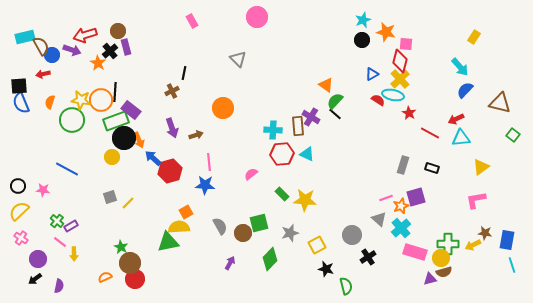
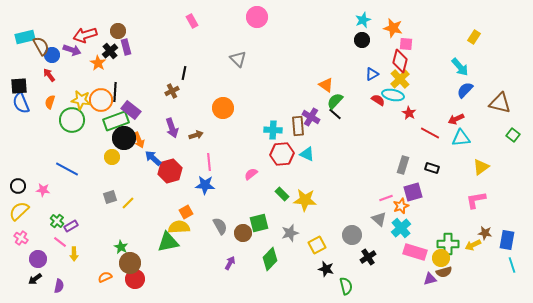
orange star at (386, 32): moved 7 px right, 4 px up
red arrow at (43, 74): moved 6 px right, 1 px down; rotated 64 degrees clockwise
purple square at (416, 197): moved 3 px left, 5 px up
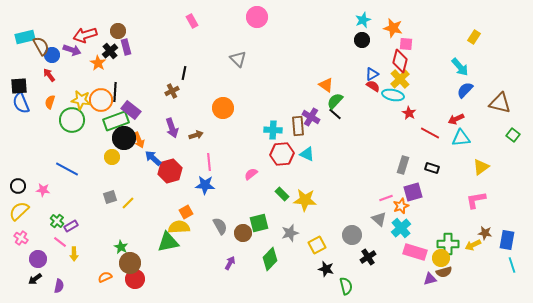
red semicircle at (378, 100): moved 5 px left, 14 px up
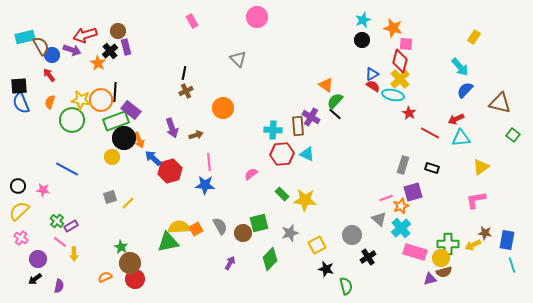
brown cross at (172, 91): moved 14 px right
orange square at (186, 212): moved 10 px right, 17 px down
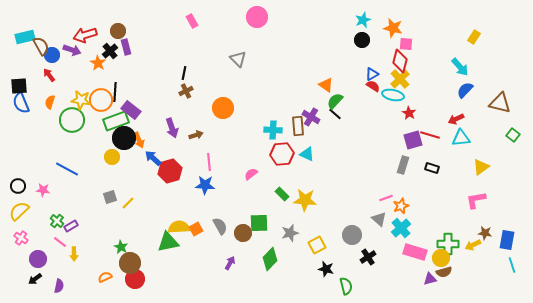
red line at (430, 133): moved 2 px down; rotated 12 degrees counterclockwise
purple square at (413, 192): moved 52 px up
green square at (259, 223): rotated 12 degrees clockwise
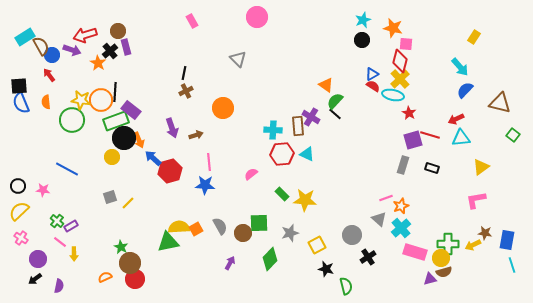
cyan rectangle at (25, 37): rotated 18 degrees counterclockwise
orange semicircle at (50, 102): moved 4 px left; rotated 24 degrees counterclockwise
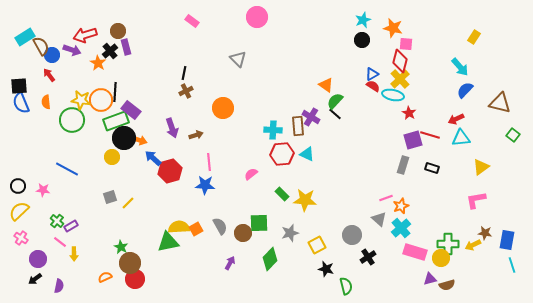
pink rectangle at (192, 21): rotated 24 degrees counterclockwise
orange arrow at (139, 140): rotated 49 degrees counterclockwise
brown semicircle at (444, 272): moved 3 px right, 13 px down
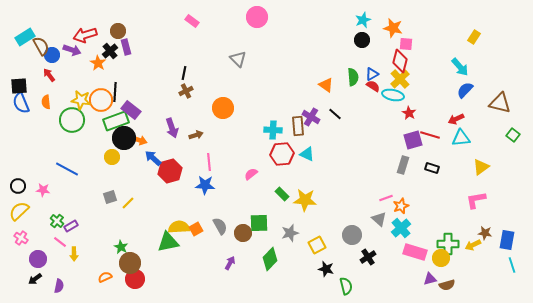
green semicircle at (335, 101): moved 18 px right, 24 px up; rotated 132 degrees clockwise
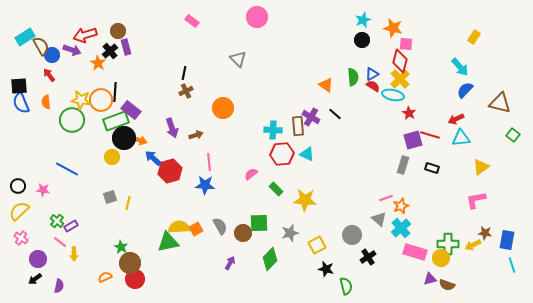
green rectangle at (282, 194): moved 6 px left, 5 px up
yellow line at (128, 203): rotated 32 degrees counterclockwise
brown semicircle at (447, 285): rotated 35 degrees clockwise
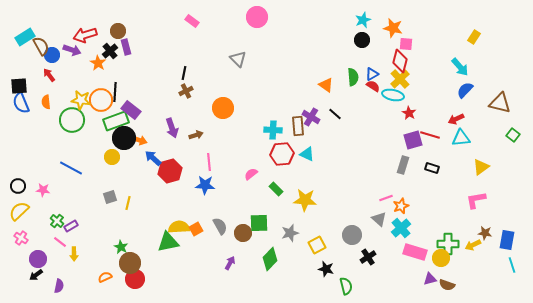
blue line at (67, 169): moved 4 px right, 1 px up
black arrow at (35, 279): moved 1 px right, 4 px up
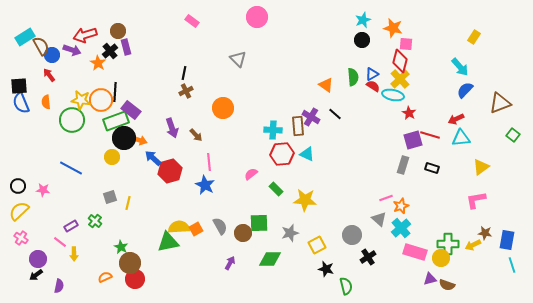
brown triangle at (500, 103): rotated 35 degrees counterclockwise
brown arrow at (196, 135): rotated 64 degrees clockwise
blue star at (205, 185): rotated 24 degrees clockwise
green cross at (57, 221): moved 38 px right
green diamond at (270, 259): rotated 45 degrees clockwise
